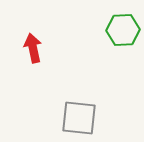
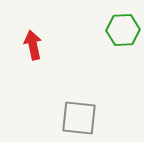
red arrow: moved 3 px up
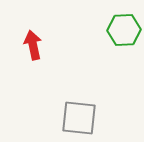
green hexagon: moved 1 px right
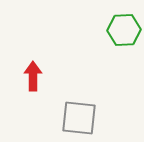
red arrow: moved 31 px down; rotated 12 degrees clockwise
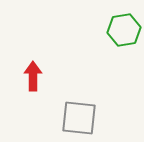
green hexagon: rotated 8 degrees counterclockwise
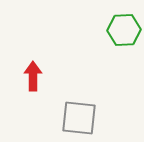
green hexagon: rotated 8 degrees clockwise
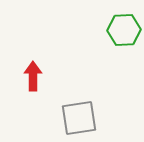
gray square: rotated 15 degrees counterclockwise
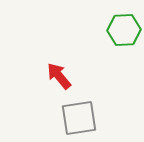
red arrow: moved 26 px right; rotated 40 degrees counterclockwise
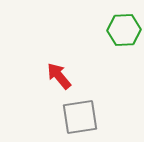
gray square: moved 1 px right, 1 px up
